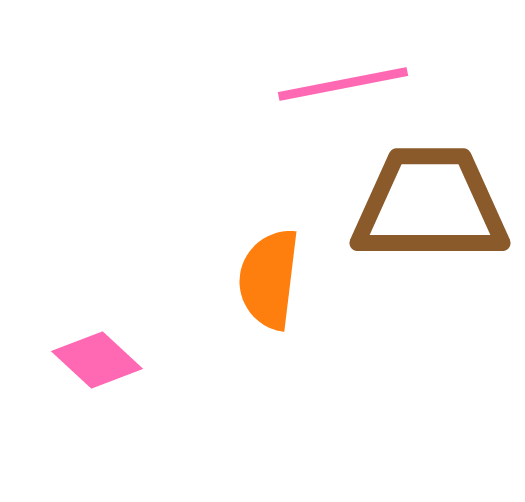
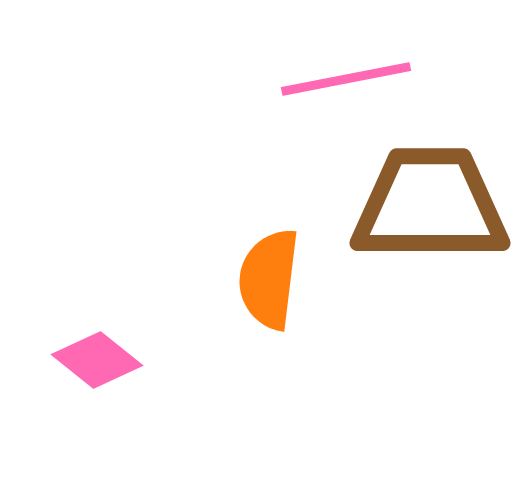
pink line: moved 3 px right, 5 px up
pink diamond: rotated 4 degrees counterclockwise
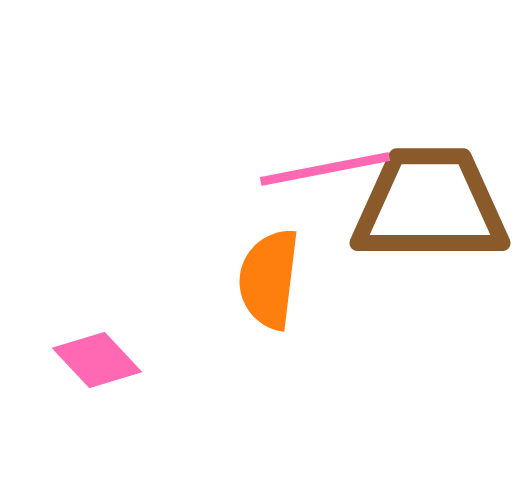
pink line: moved 21 px left, 90 px down
pink diamond: rotated 8 degrees clockwise
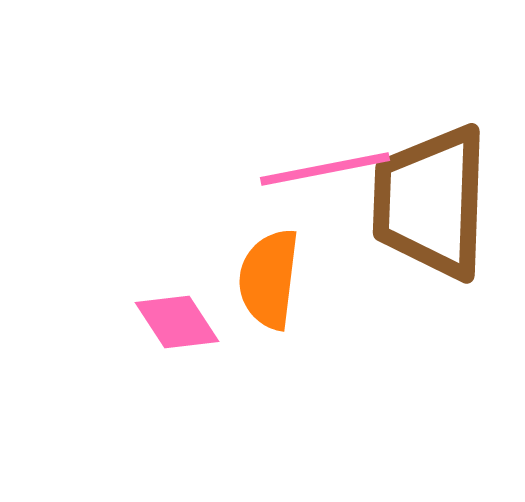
brown trapezoid: moved 1 px right, 3 px up; rotated 88 degrees counterclockwise
pink diamond: moved 80 px right, 38 px up; rotated 10 degrees clockwise
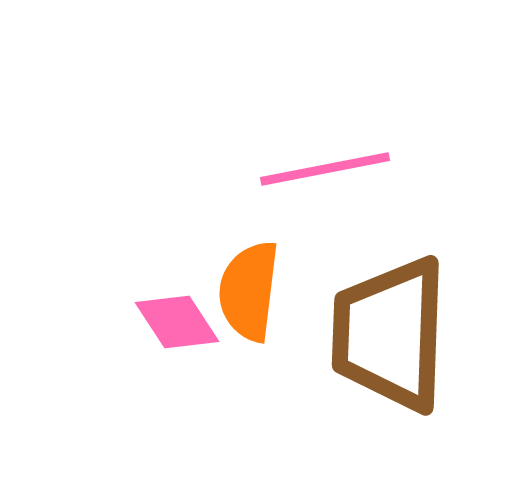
brown trapezoid: moved 41 px left, 132 px down
orange semicircle: moved 20 px left, 12 px down
